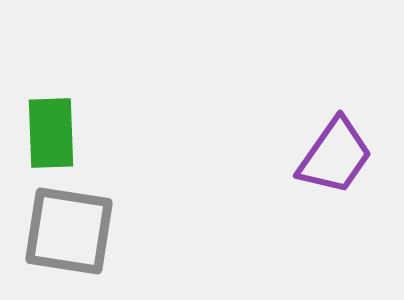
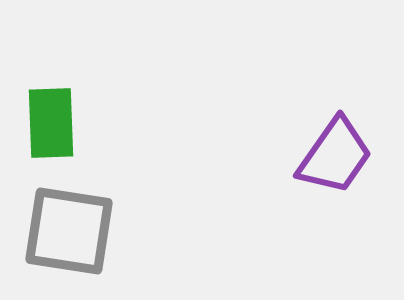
green rectangle: moved 10 px up
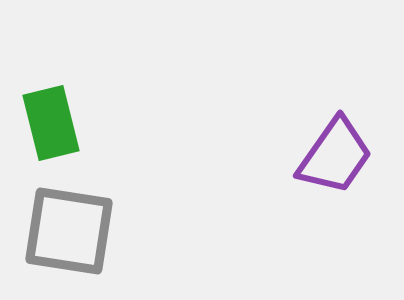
green rectangle: rotated 12 degrees counterclockwise
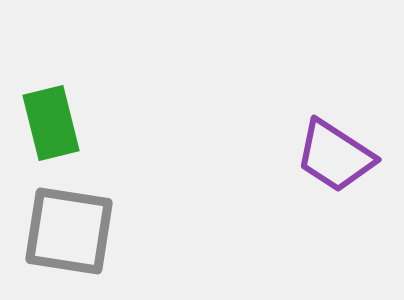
purple trapezoid: rotated 88 degrees clockwise
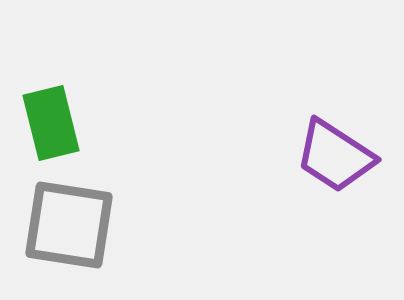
gray square: moved 6 px up
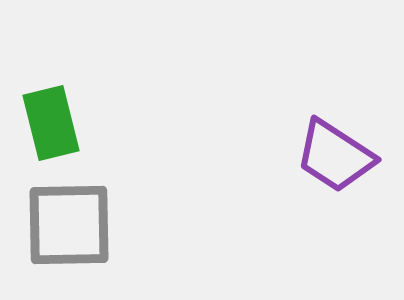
gray square: rotated 10 degrees counterclockwise
